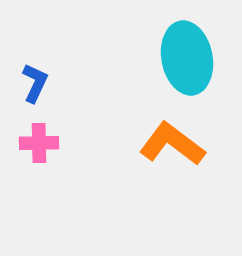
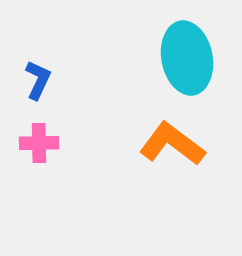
blue L-shape: moved 3 px right, 3 px up
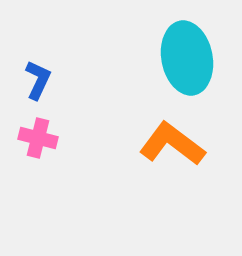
pink cross: moved 1 px left, 5 px up; rotated 15 degrees clockwise
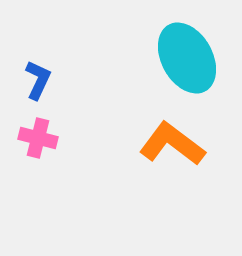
cyan ellipse: rotated 18 degrees counterclockwise
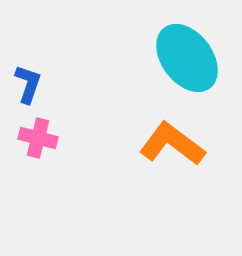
cyan ellipse: rotated 8 degrees counterclockwise
blue L-shape: moved 10 px left, 4 px down; rotated 6 degrees counterclockwise
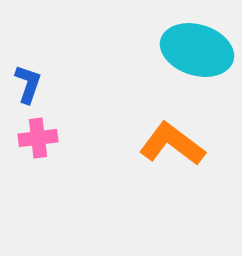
cyan ellipse: moved 10 px right, 8 px up; rotated 36 degrees counterclockwise
pink cross: rotated 21 degrees counterclockwise
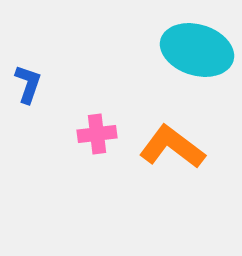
pink cross: moved 59 px right, 4 px up
orange L-shape: moved 3 px down
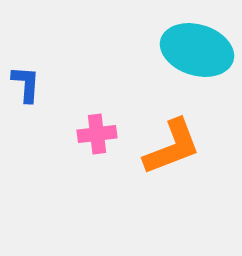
blue L-shape: moved 2 px left; rotated 15 degrees counterclockwise
orange L-shape: rotated 122 degrees clockwise
